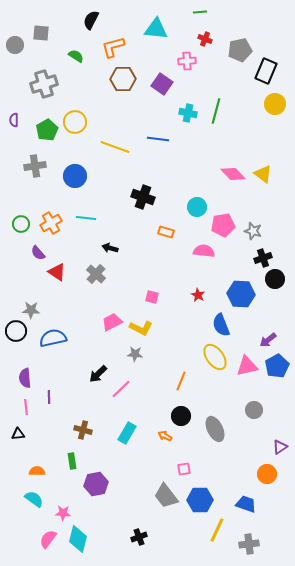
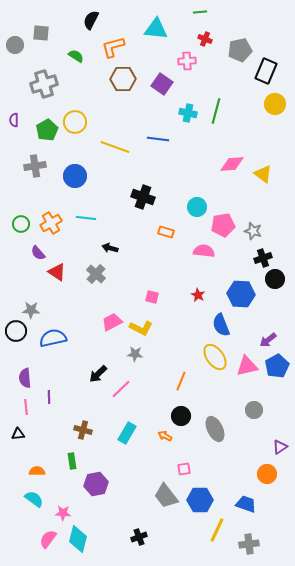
pink diamond at (233, 174): moved 1 px left, 10 px up; rotated 50 degrees counterclockwise
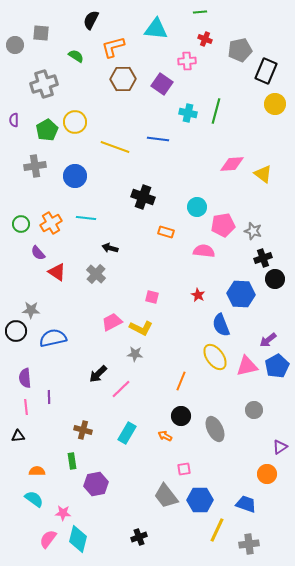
black triangle at (18, 434): moved 2 px down
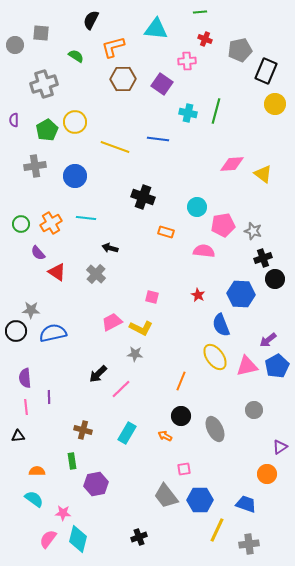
blue semicircle at (53, 338): moved 5 px up
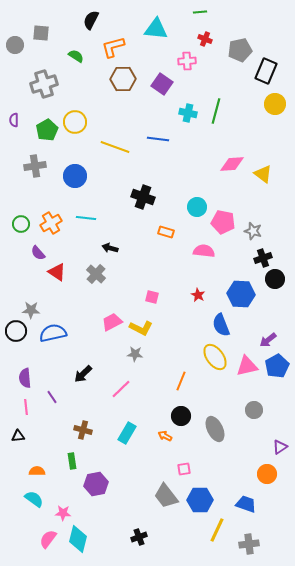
pink pentagon at (223, 225): moved 3 px up; rotated 20 degrees clockwise
black arrow at (98, 374): moved 15 px left
purple line at (49, 397): moved 3 px right; rotated 32 degrees counterclockwise
